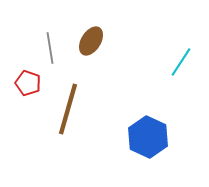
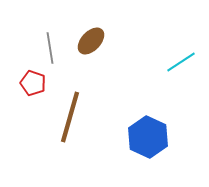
brown ellipse: rotated 12 degrees clockwise
cyan line: rotated 24 degrees clockwise
red pentagon: moved 5 px right
brown line: moved 2 px right, 8 px down
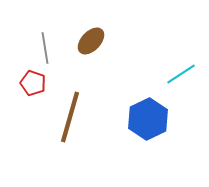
gray line: moved 5 px left
cyan line: moved 12 px down
blue hexagon: moved 18 px up; rotated 9 degrees clockwise
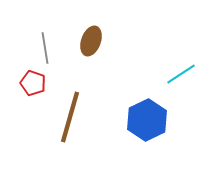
brown ellipse: rotated 24 degrees counterclockwise
blue hexagon: moved 1 px left, 1 px down
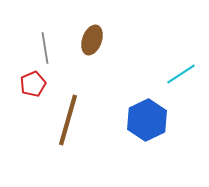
brown ellipse: moved 1 px right, 1 px up
red pentagon: moved 1 px down; rotated 30 degrees clockwise
brown line: moved 2 px left, 3 px down
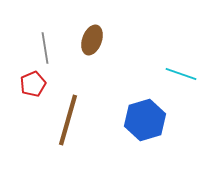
cyan line: rotated 52 degrees clockwise
blue hexagon: moved 2 px left; rotated 9 degrees clockwise
